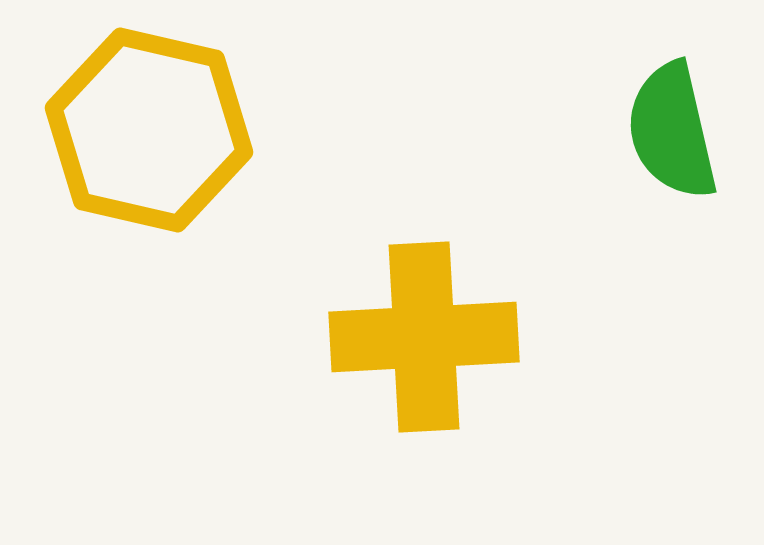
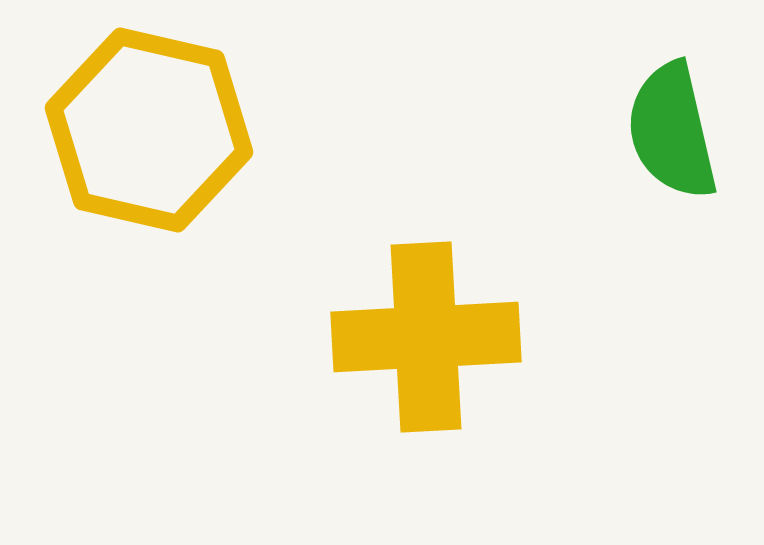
yellow cross: moved 2 px right
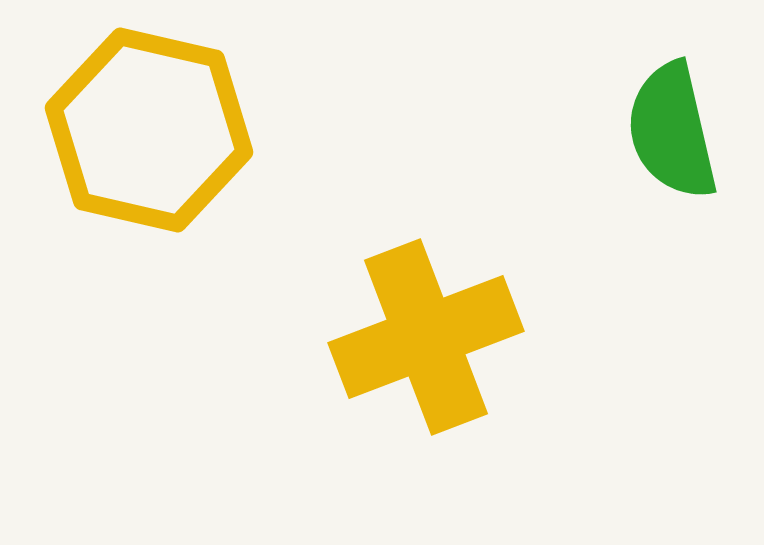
yellow cross: rotated 18 degrees counterclockwise
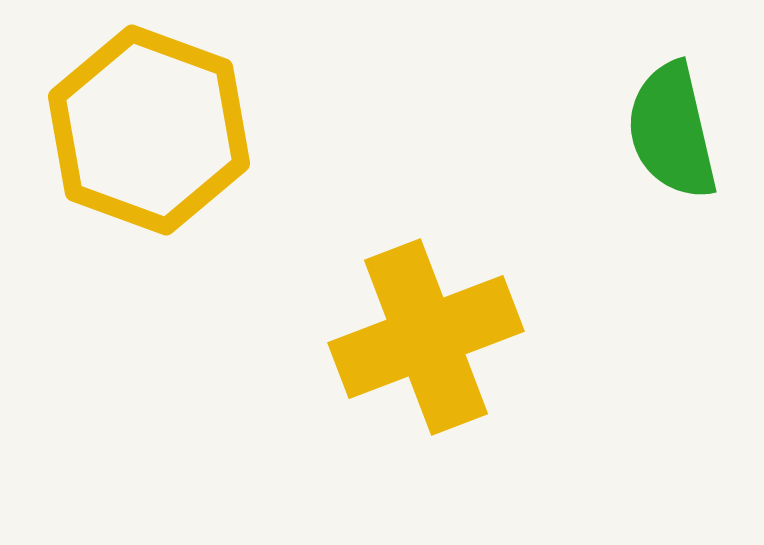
yellow hexagon: rotated 7 degrees clockwise
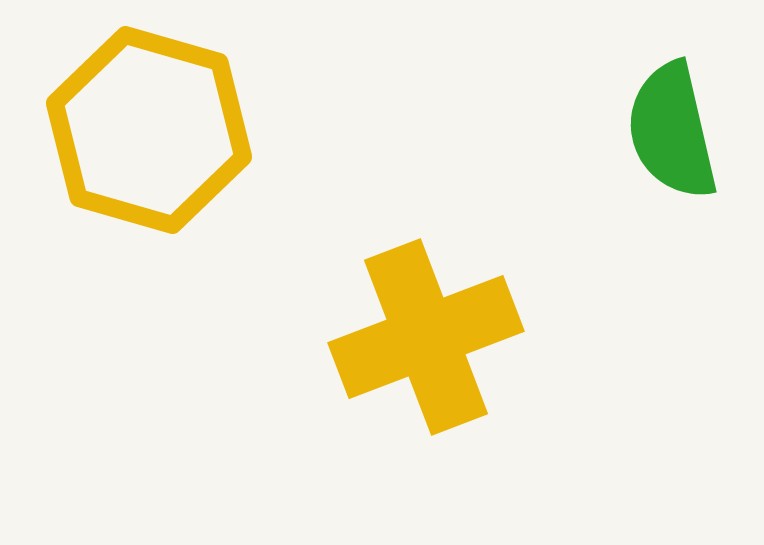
yellow hexagon: rotated 4 degrees counterclockwise
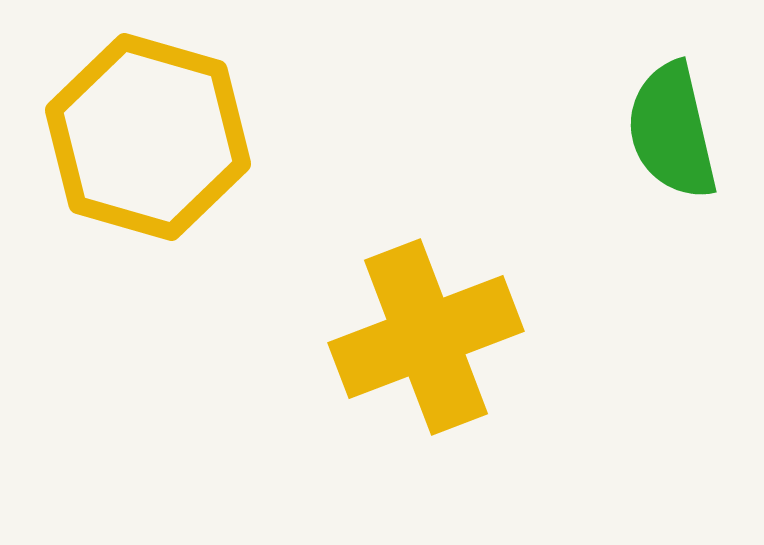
yellow hexagon: moved 1 px left, 7 px down
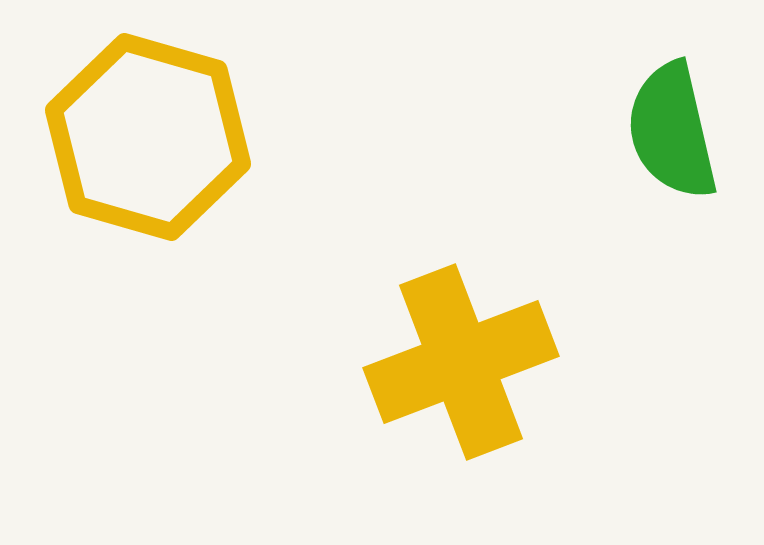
yellow cross: moved 35 px right, 25 px down
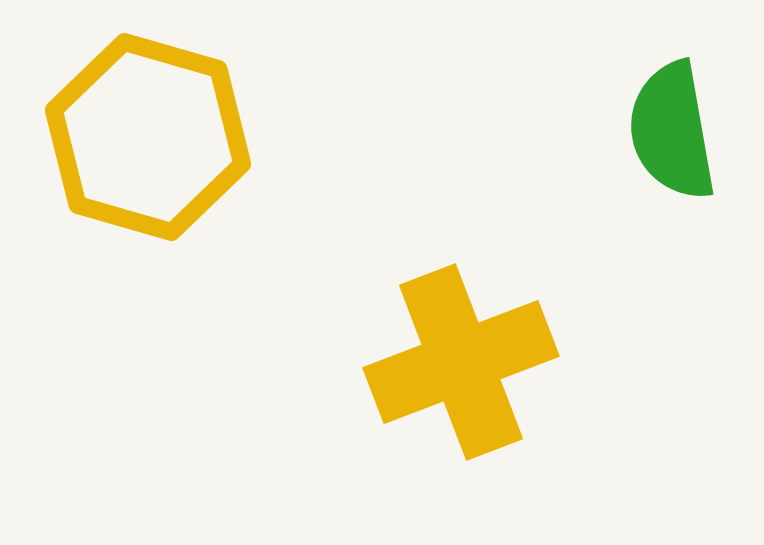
green semicircle: rotated 3 degrees clockwise
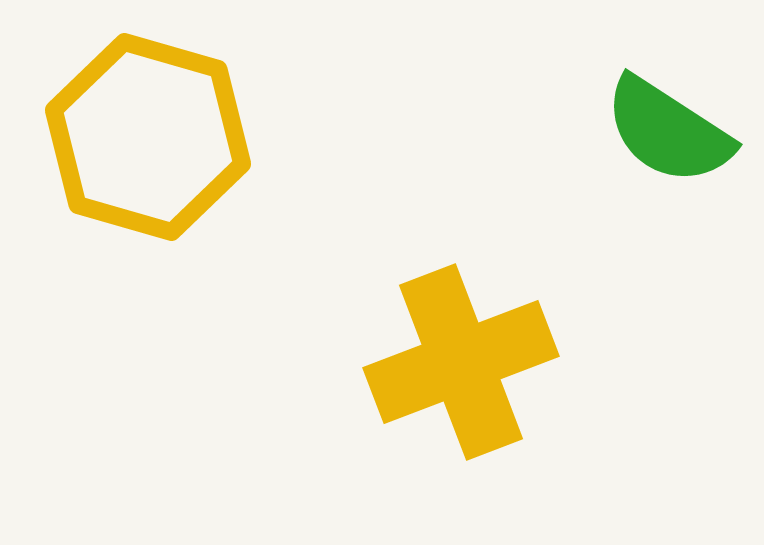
green semicircle: moved 4 px left; rotated 47 degrees counterclockwise
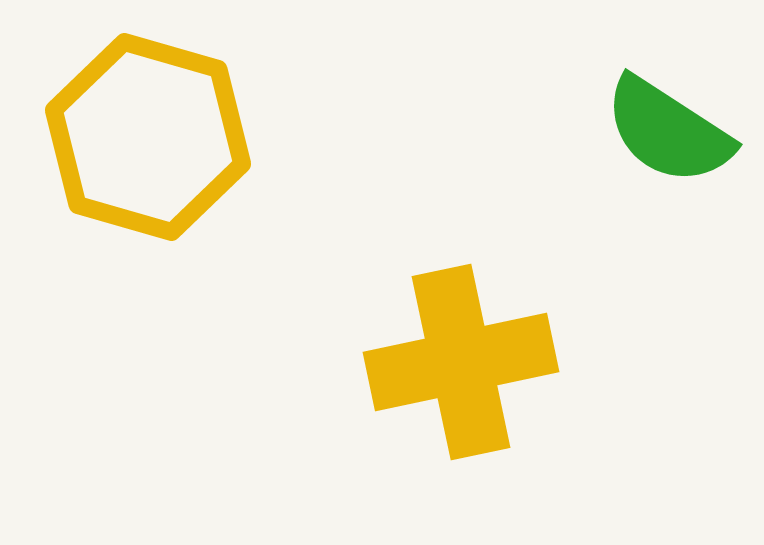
yellow cross: rotated 9 degrees clockwise
